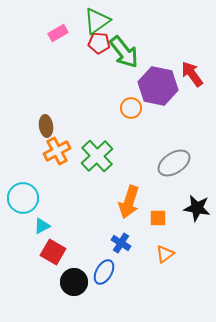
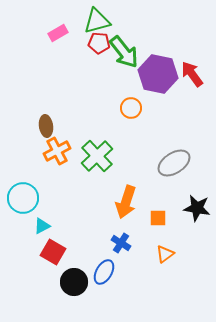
green triangle: rotated 20 degrees clockwise
purple hexagon: moved 12 px up
orange arrow: moved 3 px left
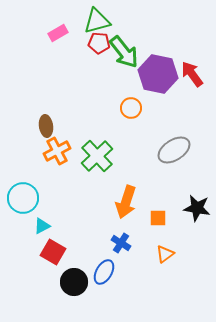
gray ellipse: moved 13 px up
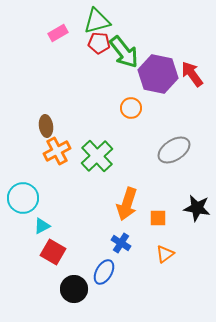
orange arrow: moved 1 px right, 2 px down
black circle: moved 7 px down
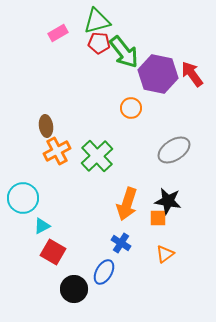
black star: moved 29 px left, 7 px up
